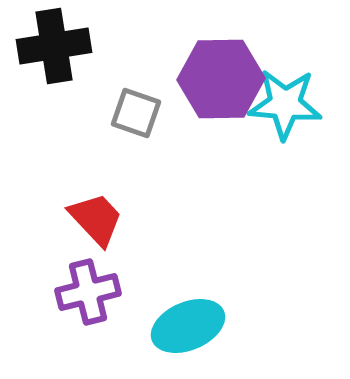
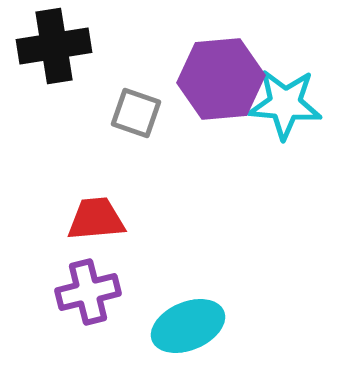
purple hexagon: rotated 4 degrees counterclockwise
red trapezoid: rotated 52 degrees counterclockwise
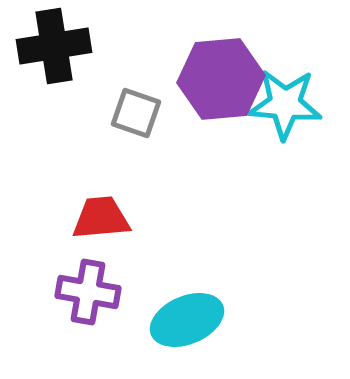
red trapezoid: moved 5 px right, 1 px up
purple cross: rotated 24 degrees clockwise
cyan ellipse: moved 1 px left, 6 px up
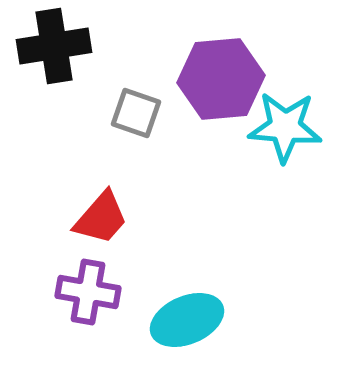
cyan star: moved 23 px down
red trapezoid: rotated 136 degrees clockwise
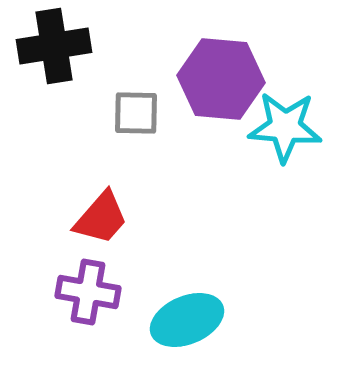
purple hexagon: rotated 10 degrees clockwise
gray square: rotated 18 degrees counterclockwise
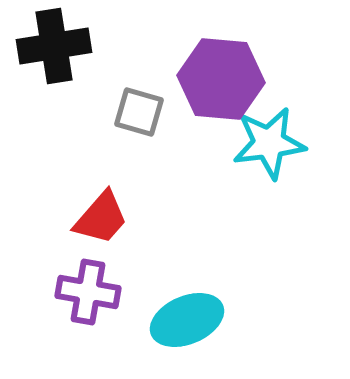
gray square: moved 3 px right, 1 px up; rotated 15 degrees clockwise
cyan star: moved 16 px left, 16 px down; rotated 12 degrees counterclockwise
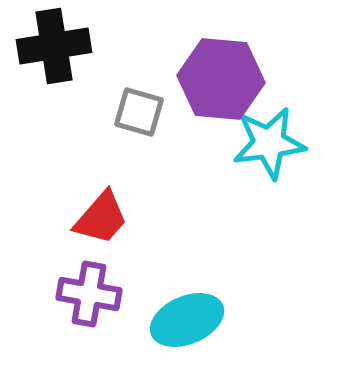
purple cross: moved 1 px right, 2 px down
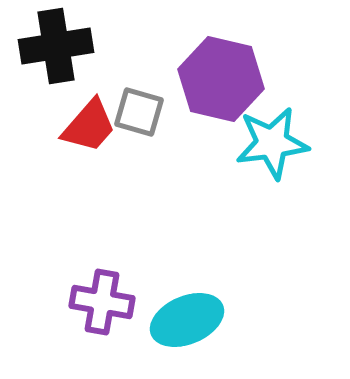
black cross: moved 2 px right
purple hexagon: rotated 8 degrees clockwise
cyan star: moved 3 px right
red trapezoid: moved 12 px left, 92 px up
purple cross: moved 13 px right, 8 px down
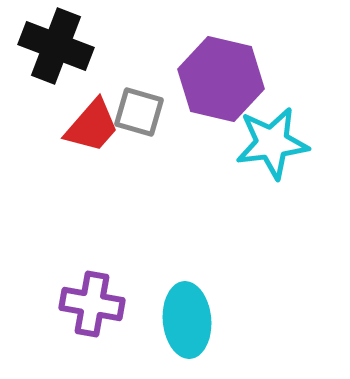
black cross: rotated 30 degrees clockwise
red trapezoid: moved 3 px right
purple cross: moved 10 px left, 2 px down
cyan ellipse: rotated 72 degrees counterclockwise
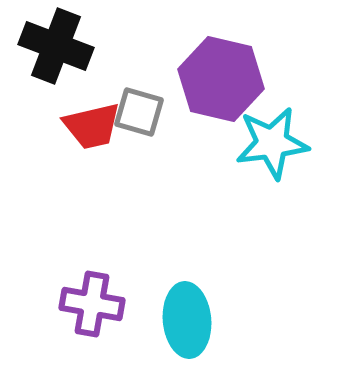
red trapezoid: rotated 36 degrees clockwise
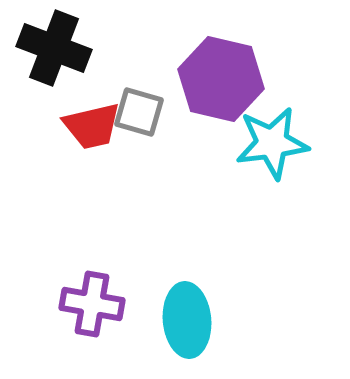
black cross: moved 2 px left, 2 px down
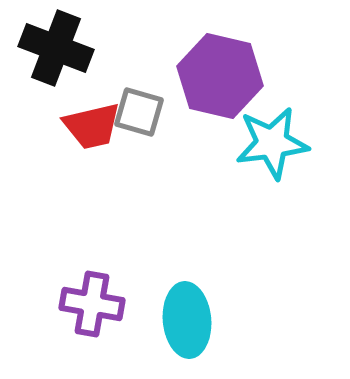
black cross: moved 2 px right
purple hexagon: moved 1 px left, 3 px up
